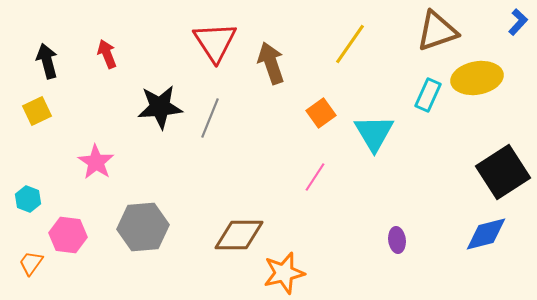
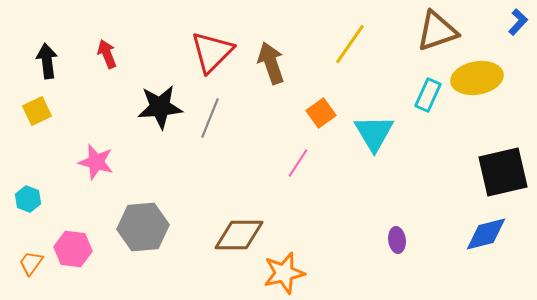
red triangle: moved 3 px left, 10 px down; rotated 18 degrees clockwise
black arrow: rotated 8 degrees clockwise
pink star: rotated 18 degrees counterclockwise
black square: rotated 20 degrees clockwise
pink line: moved 17 px left, 14 px up
pink hexagon: moved 5 px right, 14 px down
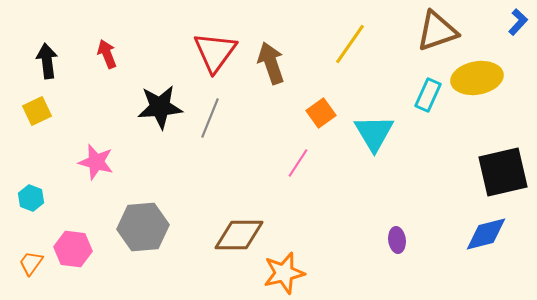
red triangle: moved 3 px right; rotated 9 degrees counterclockwise
cyan hexagon: moved 3 px right, 1 px up
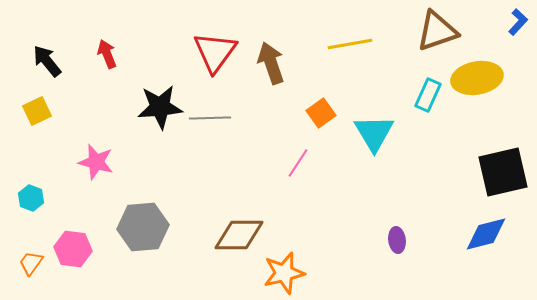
yellow line: rotated 45 degrees clockwise
black arrow: rotated 32 degrees counterclockwise
gray line: rotated 66 degrees clockwise
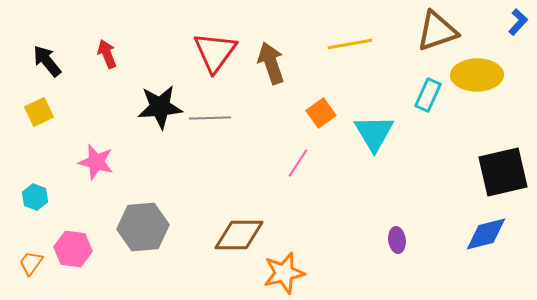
yellow ellipse: moved 3 px up; rotated 9 degrees clockwise
yellow square: moved 2 px right, 1 px down
cyan hexagon: moved 4 px right, 1 px up
